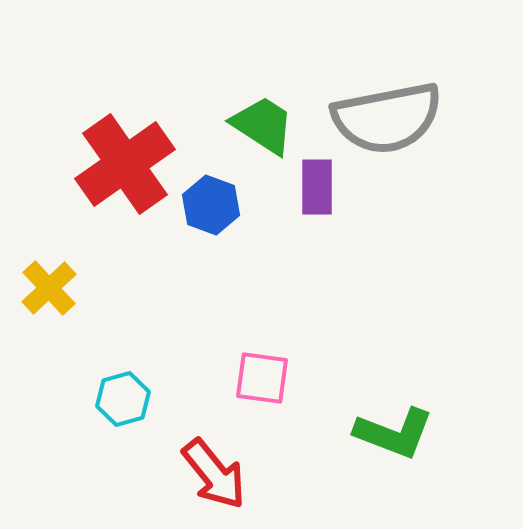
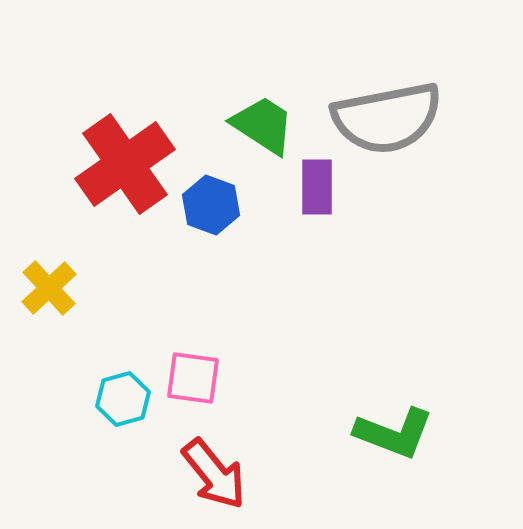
pink square: moved 69 px left
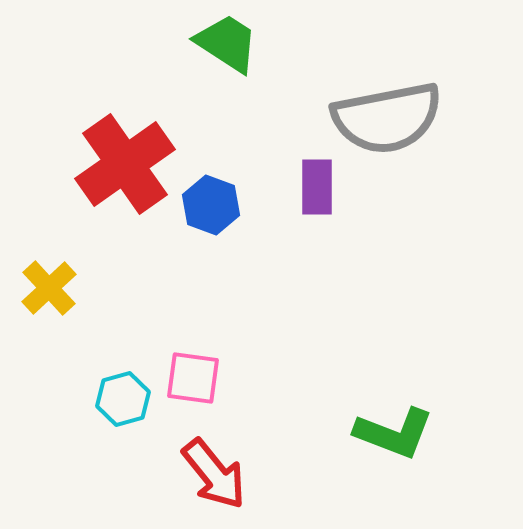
green trapezoid: moved 36 px left, 82 px up
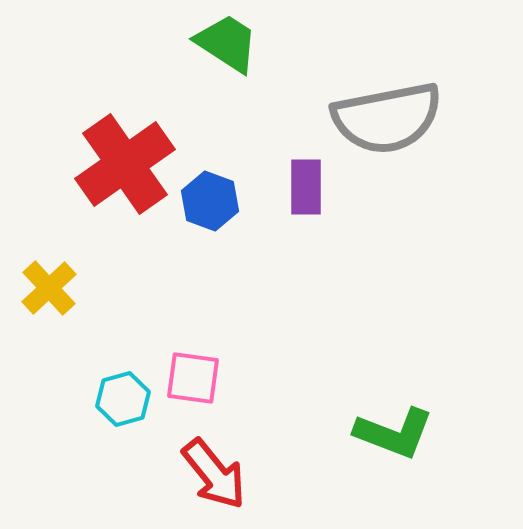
purple rectangle: moved 11 px left
blue hexagon: moved 1 px left, 4 px up
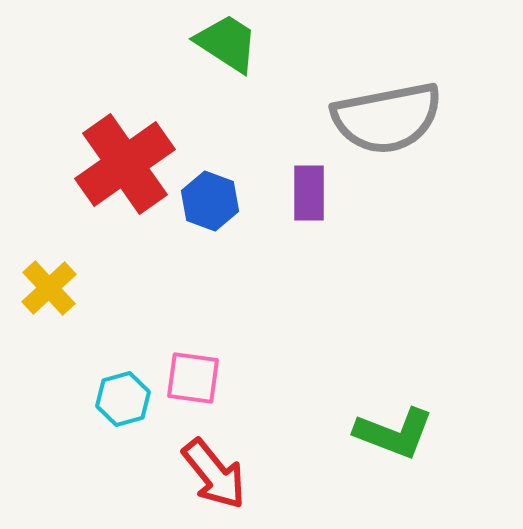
purple rectangle: moved 3 px right, 6 px down
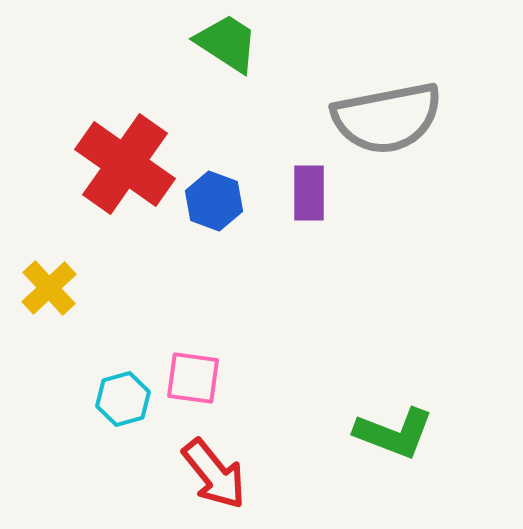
red cross: rotated 20 degrees counterclockwise
blue hexagon: moved 4 px right
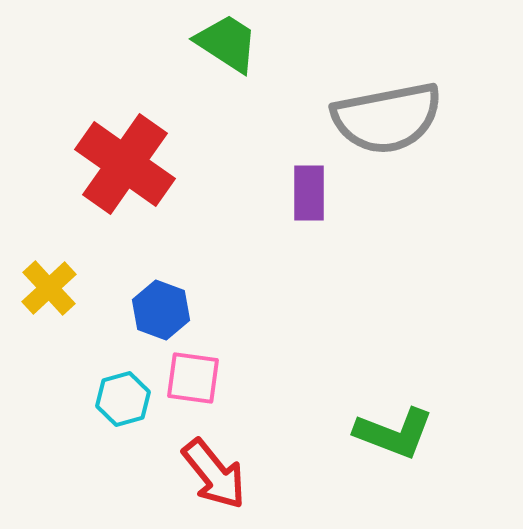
blue hexagon: moved 53 px left, 109 px down
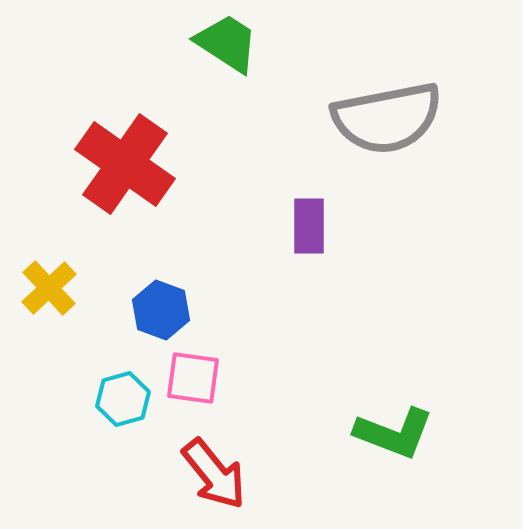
purple rectangle: moved 33 px down
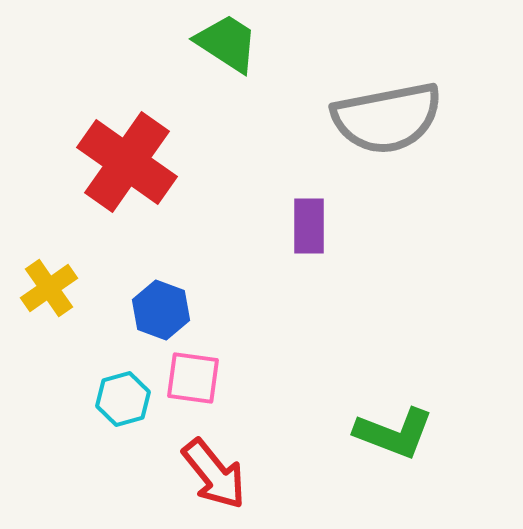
red cross: moved 2 px right, 2 px up
yellow cross: rotated 8 degrees clockwise
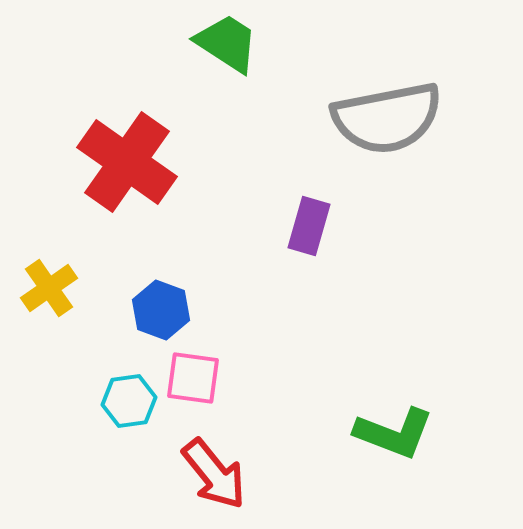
purple rectangle: rotated 16 degrees clockwise
cyan hexagon: moved 6 px right, 2 px down; rotated 8 degrees clockwise
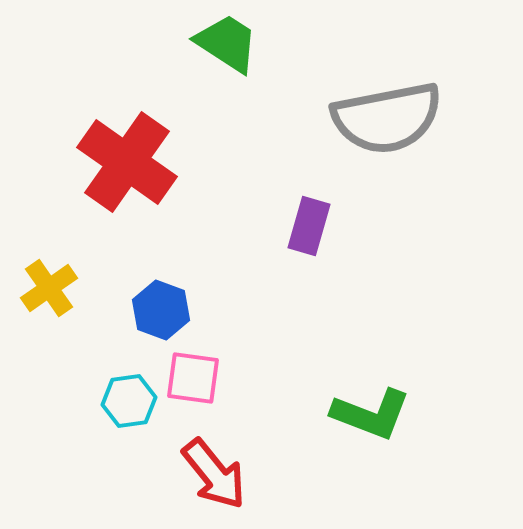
green L-shape: moved 23 px left, 19 px up
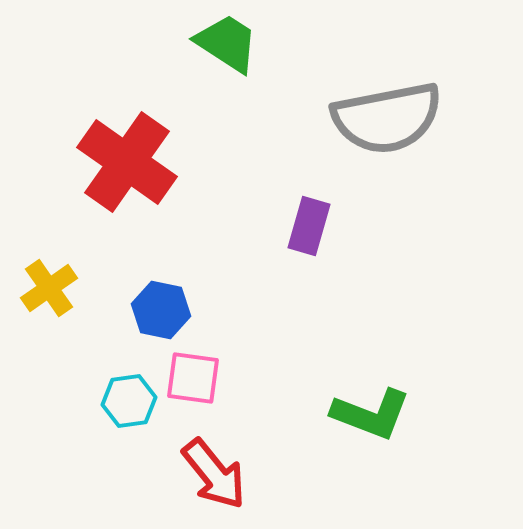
blue hexagon: rotated 8 degrees counterclockwise
